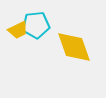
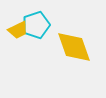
cyan pentagon: rotated 12 degrees counterclockwise
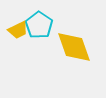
cyan pentagon: moved 3 px right; rotated 20 degrees counterclockwise
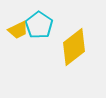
yellow diamond: rotated 72 degrees clockwise
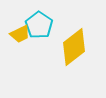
yellow trapezoid: moved 2 px right, 4 px down
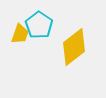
yellow trapezoid: rotated 45 degrees counterclockwise
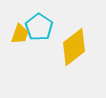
cyan pentagon: moved 2 px down
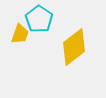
cyan pentagon: moved 8 px up
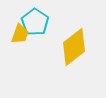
cyan pentagon: moved 4 px left, 3 px down
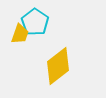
yellow diamond: moved 16 px left, 19 px down
